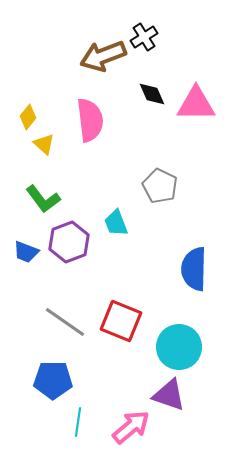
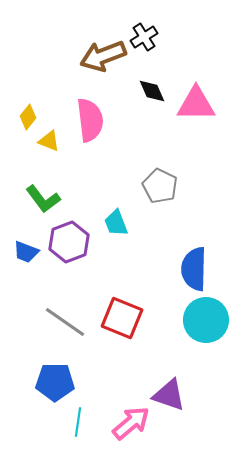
black diamond: moved 3 px up
yellow triangle: moved 5 px right, 3 px up; rotated 20 degrees counterclockwise
red square: moved 1 px right, 3 px up
cyan circle: moved 27 px right, 27 px up
blue pentagon: moved 2 px right, 2 px down
pink arrow: moved 4 px up
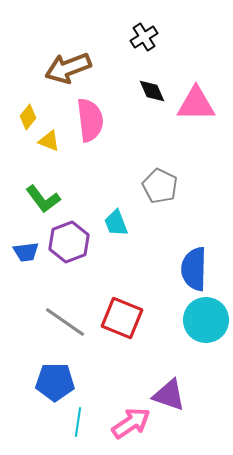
brown arrow: moved 35 px left, 12 px down
blue trapezoid: rotated 28 degrees counterclockwise
pink arrow: rotated 6 degrees clockwise
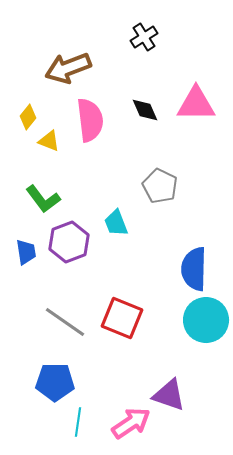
black diamond: moved 7 px left, 19 px down
blue trapezoid: rotated 92 degrees counterclockwise
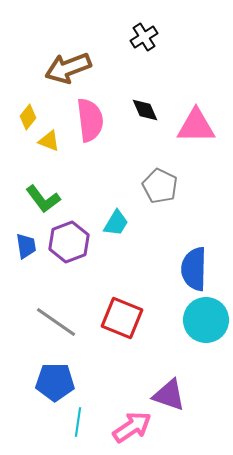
pink triangle: moved 22 px down
cyan trapezoid: rotated 128 degrees counterclockwise
blue trapezoid: moved 6 px up
gray line: moved 9 px left
pink arrow: moved 1 px right, 4 px down
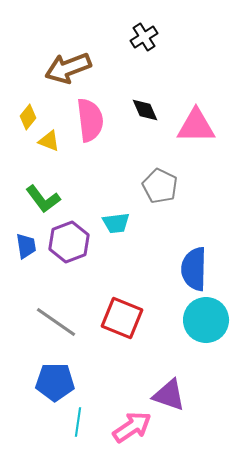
cyan trapezoid: rotated 52 degrees clockwise
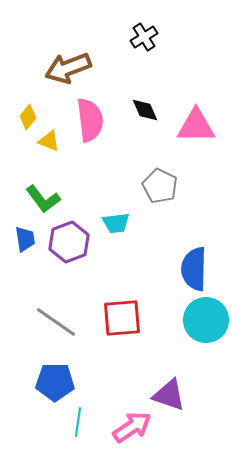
blue trapezoid: moved 1 px left, 7 px up
red square: rotated 27 degrees counterclockwise
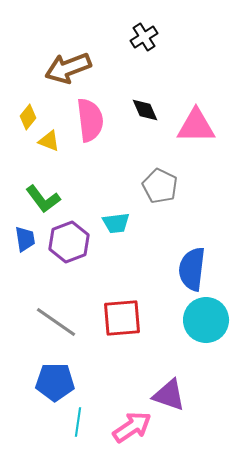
blue semicircle: moved 2 px left; rotated 6 degrees clockwise
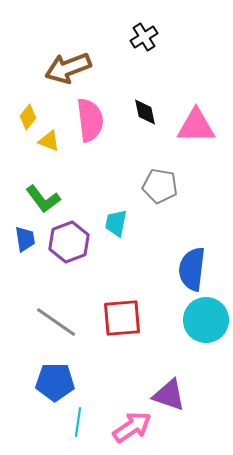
black diamond: moved 2 px down; rotated 12 degrees clockwise
gray pentagon: rotated 16 degrees counterclockwise
cyan trapezoid: rotated 108 degrees clockwise
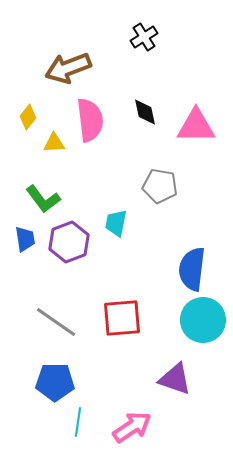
yellow triangle: moved 5 px right, 2 px down; rotated 25 degrees counterclockwise
cyan circle: moved 3 px left
purple triangle: moved 6 px right, 16 px up
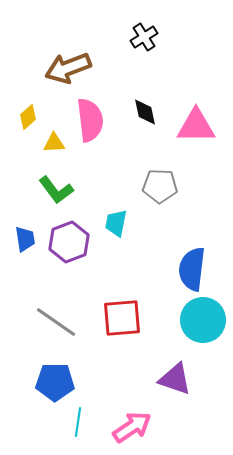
yellow diamond: rotated 10 degrees clockwise
gray pentagon: rotated 8 degrees counterclockwise
green L-shape: moved 13 px right, 9 px up
